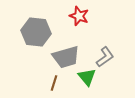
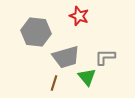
gray L-shape: rotated 145 degrees counterclockwise
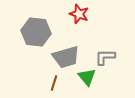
red star: moved 2 px up
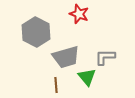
gray hexagon: rotated 20 degrees clockwise
brown line: moved 2 px right, 2 px down; rotated 21 degrees counterclockwise
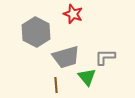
red star: moved 6 px left
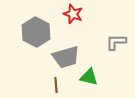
gray L-shape: moved 11 px right, 15 px up
green triangle: moved 2 px right; rotated 36 degrees counterclockwise
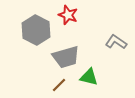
red star: moved 5 px left, 1 px down
gray hexagon: moved 2 px up
gray L-shape: rotated 35 degrees clockwise
brown line: moved 3 px right; rotated 49 degrees clockwise
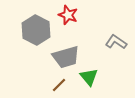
green triangle: rotated 36 degrees clockwise
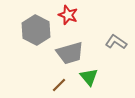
gray trapezoid: moved 4 px right, 4 px up
